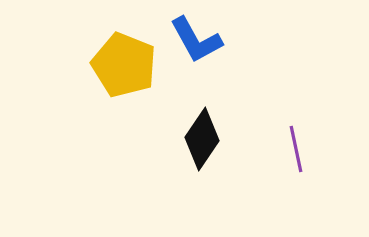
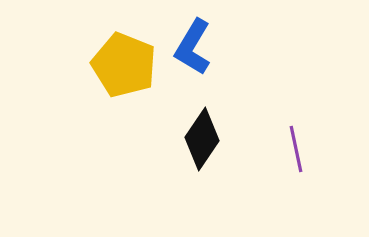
blue L-shape: moved 3 px left, 7 px down; rotated 60 degrees clockwise
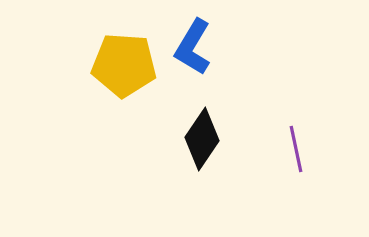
yellow pentagon: rotated 18 degrees counterclockwise
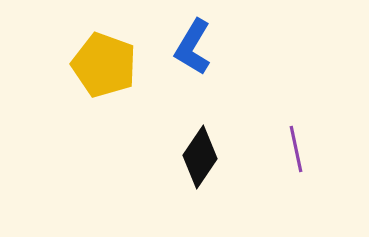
yellow pentagon: moved 20 px left; rotated 16 degrees clockwise
black diamond: moved 2 px left, 18 px down
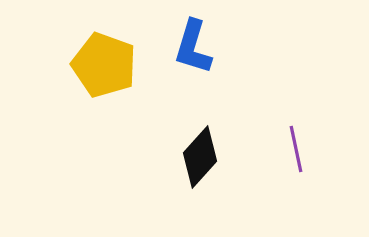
blue L-shape: rotated 14 degrees counterclockwise
black diamond: rotated 8 degrees clockwise
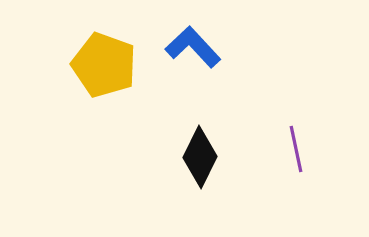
blue L-shape: rotated 120 degrees clockwise
black diamond: rotated 16 degrees counterclockwise
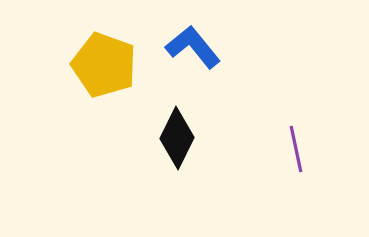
blue L-shape: rotated 4 degrees clockwise
black diamond: moved 23 px left, 19 px up
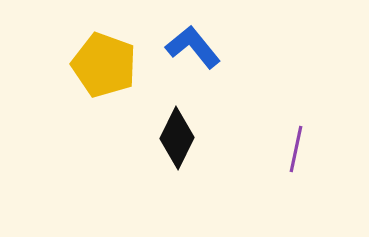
purple line: rotated 24 degrees clockwise
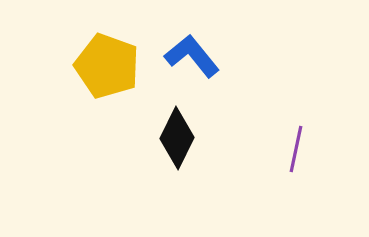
blue L-shape: moved 1 px left, 9 px down
yellow pentagon: moved 3 px right, 1 px down
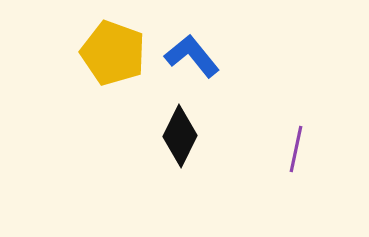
yellow pentagon: moved 6 px right, 13 px up
black diamond: moved 3 px right, 2 px up
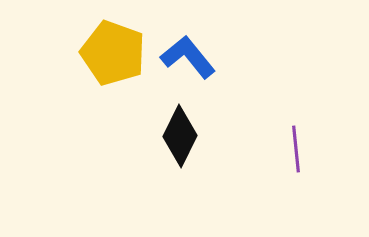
blue L-shape: moved 4 px left, 1 px down
purple line: rotated 18 degrees counterclockwise
